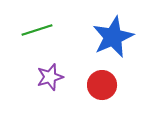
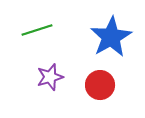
blue star: moved 2 px left; rotated 6 degrees counterclockwise
red circle: moved 2 px left
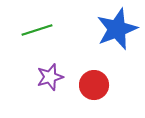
blue star: moved 6 px right, 8 px up; rotated 9 degrees clockwise
red circle: moved 6 px left
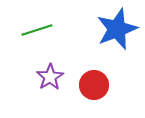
purple star: rotated 16 degrees counterclockwise
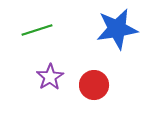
blue star: rotated 12 degrees clockwise
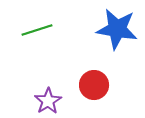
blue star: rotated 18 degrees clockwise
purple star: moved 2 px left, 24 px down
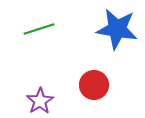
green line: moved 2 px right, 1 px up
purple star: moved 8 px left
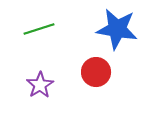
red circle: moved 2 px right, 13 px up
purple star: moved 16 px up
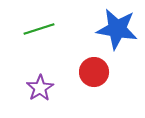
red circle: moved 2 px left
purple star: moved 3 px down
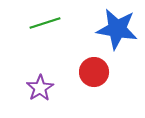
green line: moved 6 px right, 6 px up
